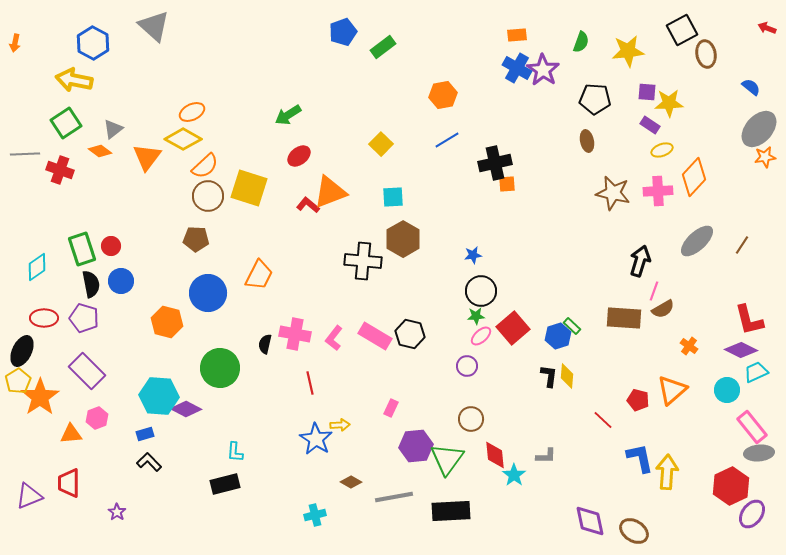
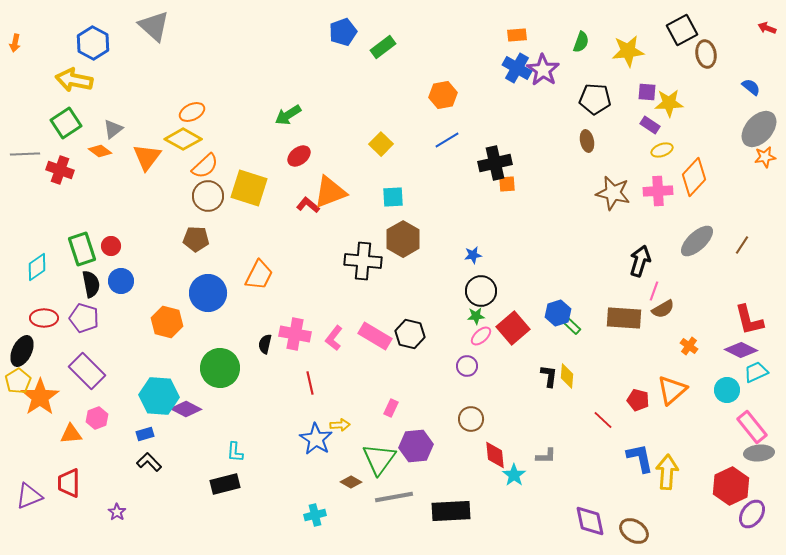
blue hexagon at (558, 336): moved 23 px up
green triangle at (447, 459): moved 68 px left
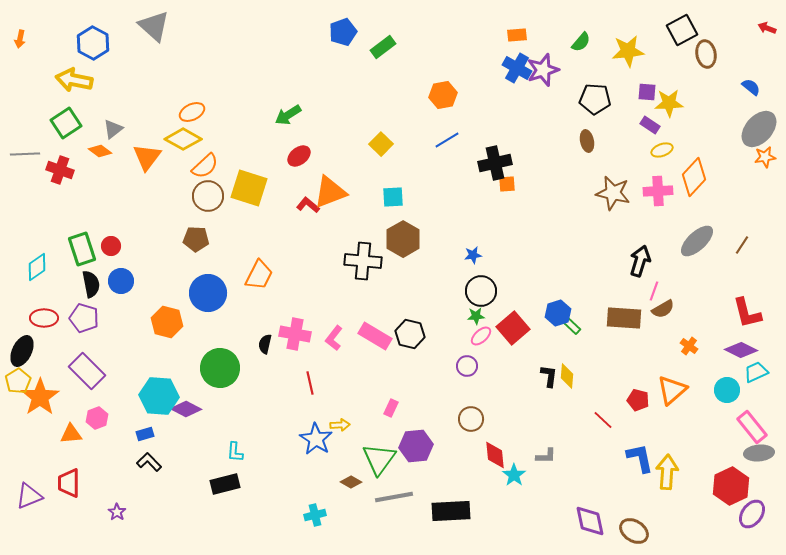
green semicircle at (581, 42): rotated 20 degrees clockwise
orange arrow at (15, 43): moved 5 px right, 4 px up
purple star at (543, 70): rotated 20 degrees clockwise
red L-shape at (749, 320): moved 2 px left, 7 px up
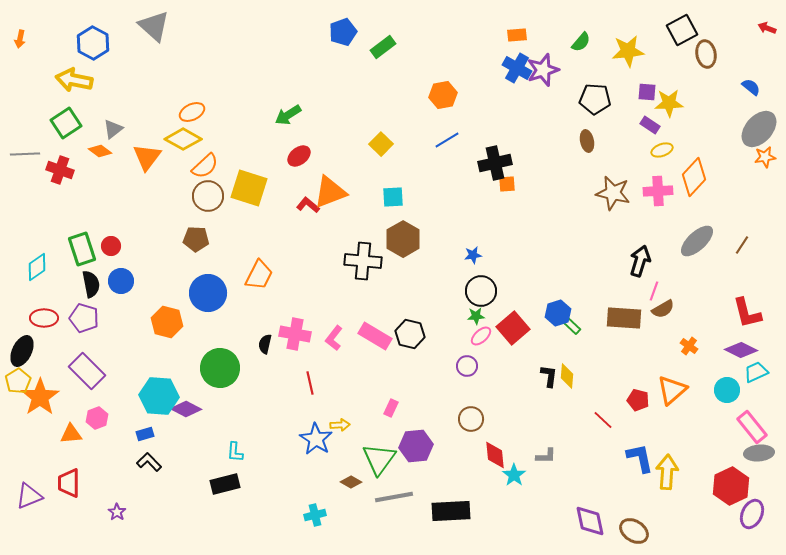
purple ellipse at (752, 514): rotated 12 degrees counterclockwise
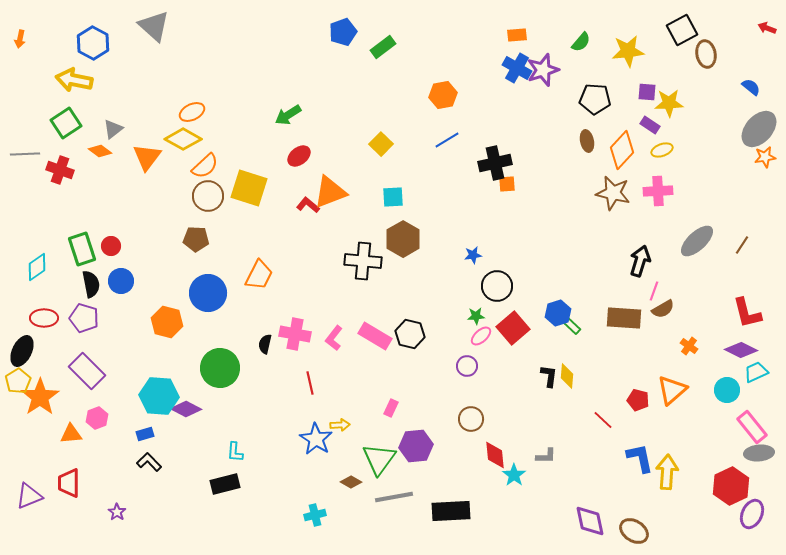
orange diamond at (694, 177): moved 72 px left, 27 px up
black circle at (481, 291): moved 16 px right, 5 px up
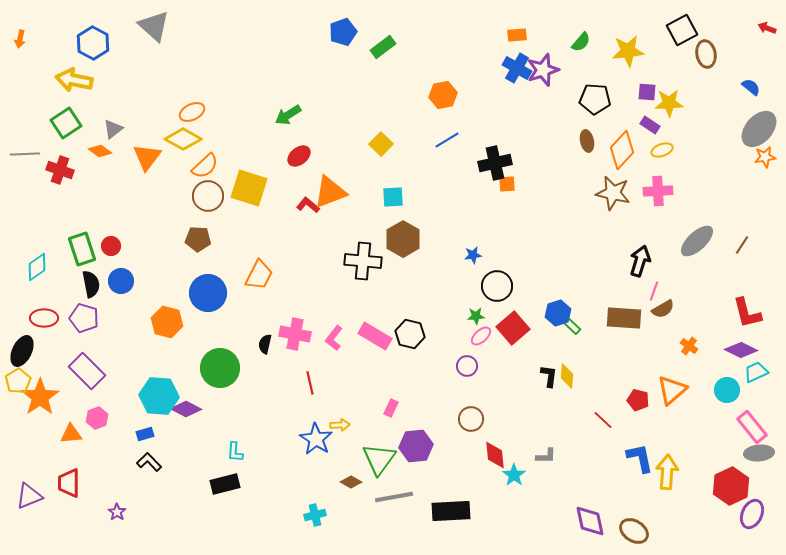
brown pentagon at (196, 239): moved 2 px right
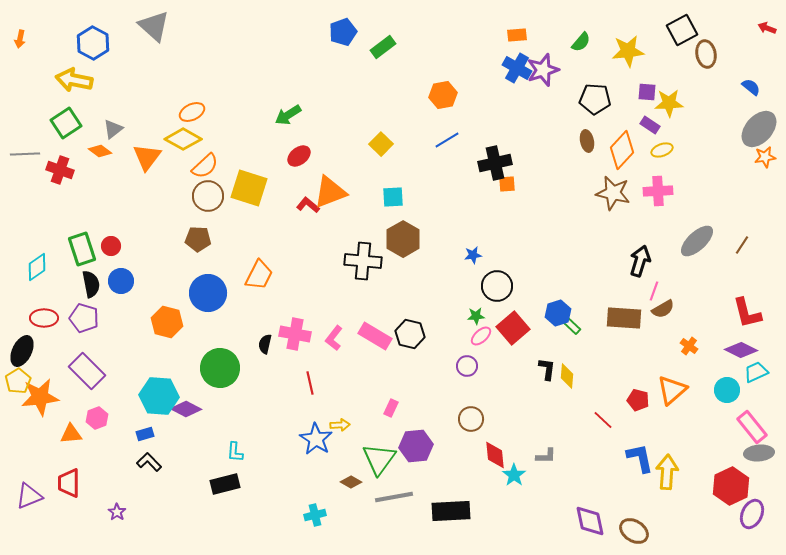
black L-shape at (549, 376): moved 2 px left, 7 px up
orange star at (40, 397): rotated 27 degrees clockwise
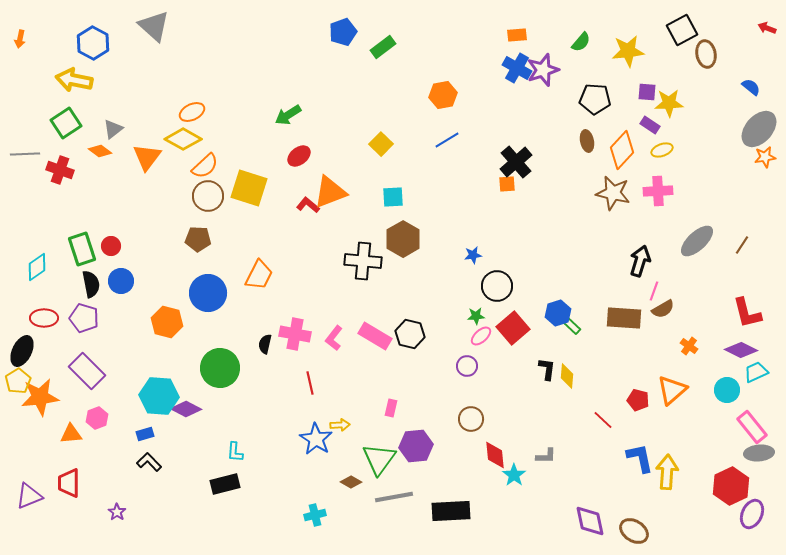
black cross at (495, 163): moved 21 px right, 1 px up; rotated 28 degrees counterclockwise
pink rectangle at (391, 408): rotated 12 degrees counterclockwise
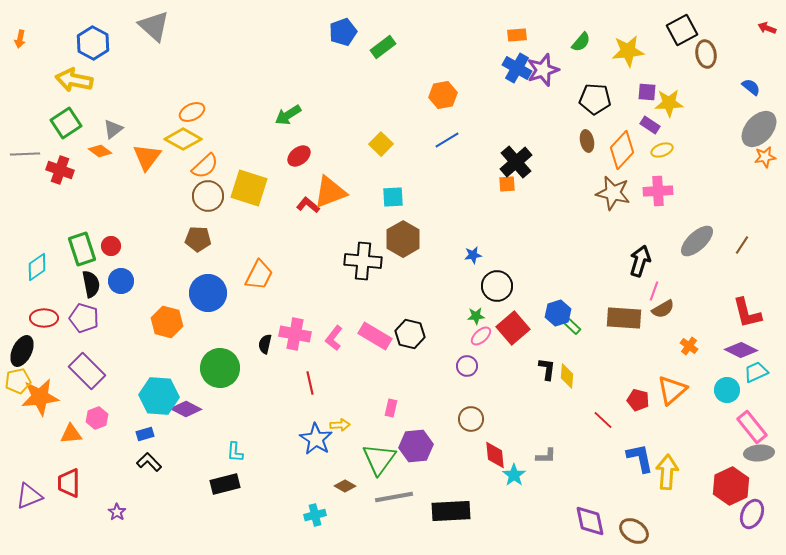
yellow pentagon at (18, 381): rotated 20 degrees clockwise
brown diamond at (351, 482): moved 6 px left, 4 px down
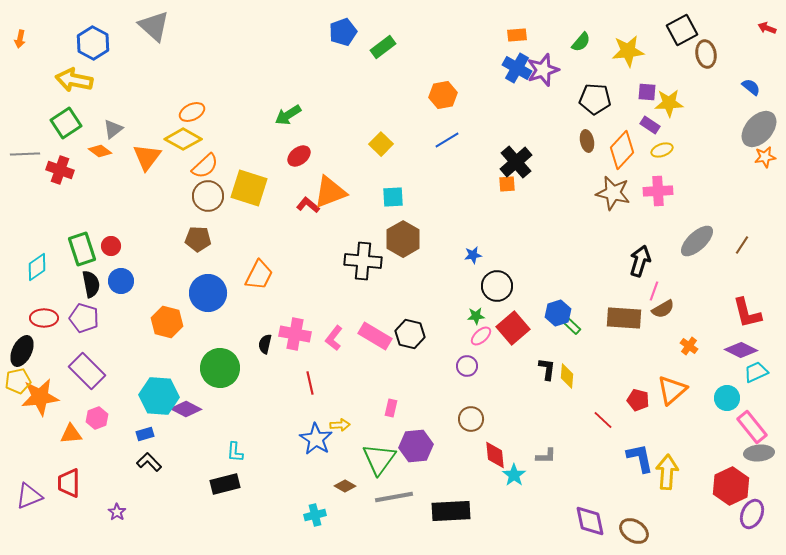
cyan circle at (727, 390): moved 8 px down
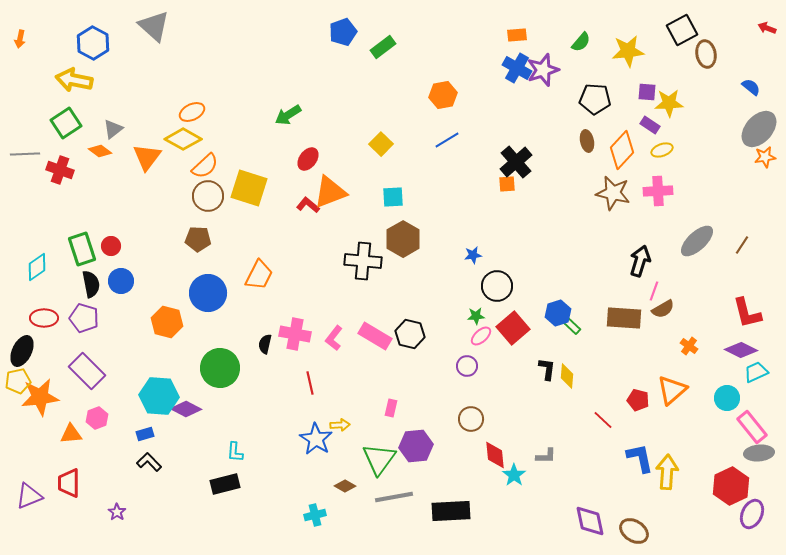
red ellipse at (299, 156): moved 9 px right, 3 px down; rotated 15 degrees counterclockwise
